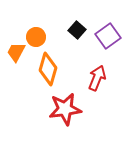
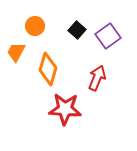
orange circle: moved 1 px left, 11 px up
red star: rotated 12 degrees clockwise
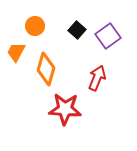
orange diamond: moved 2 px left
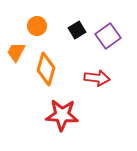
orange circle: moved 2 px right
black square: rotated 18 degrees clockwise
red arrow: rotated 75 degrees clockwise
red star: moved 3 px left, 6 px down
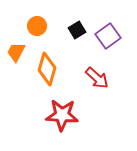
orange diamond: moved 1 px right
red arrow: rotated 35 degrees clockwise
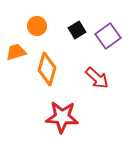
orange trapezoid: rotated 45 degrees clockwise
red star: moved 2 px down
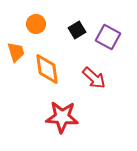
orange circle: moved 1 px left, 2 px up
purple square: moved 1 px down; rotated 25 degrees counterclockwise
orange trapezoid: rotated 90 degrees clockwise
orange diamond: rotated 24 degrees counterclockwise
red arrow: moved 3 px left
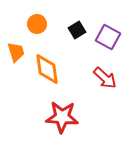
orange circle: moved 1 px right
red arrow: moved 11 px right
